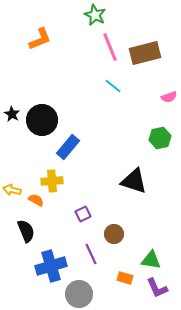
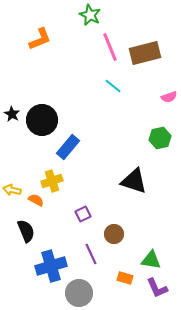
green star: moved 5 px left
yellow cross: rotated 15 degrees counterclockwise
gray circle: moved 1 px up
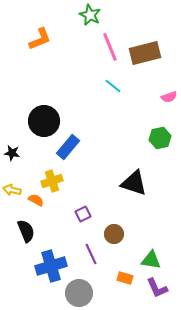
black star: moved 39 px down; rotated 21 degrees counterclockwise
black circle: moved 2 px right, 1 px down
black triangle: moved 2 px down
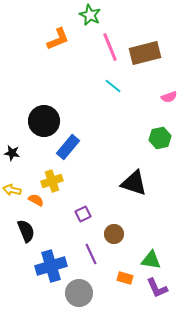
orange L-shape: moved 18 px right
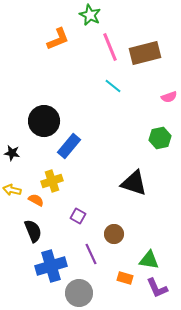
blue rectangle: moved 1 px right, 1 px up
purple square: moved 5 px left, 2 px down; rotated 35 degrees counterclockwise
black semicircle: moved 7 px right
green triangle: moved 2 px left
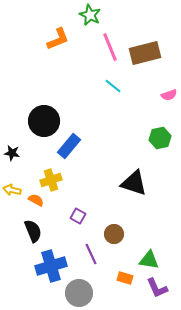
pink semicircle: moved 2 px up
yellow cross: moved 1 px left, 1 px up
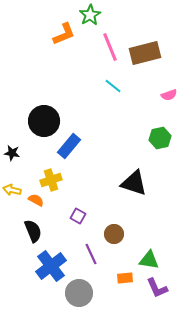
green star: rotated 15 degrees clockwise
orange L-shape: moved 6 px right, 5 px up
blue cross: rotated 20 degrees counterclockwise
orange rectangle: rotated 21 degrees counterclockwise
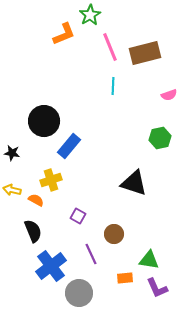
cyan line: rotated 54 degrees clockwise
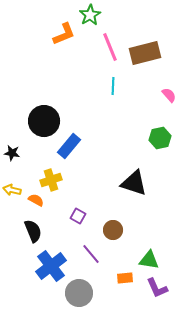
pink semicircle: rotated 112 degrees counterclockwise
brown circle: moved 1 px left, 4 px up
purple line: rotated 15 degrees counterclockwise
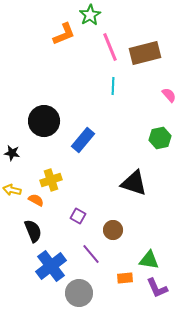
blue rectangle: moved 14 px right, 6 px up
